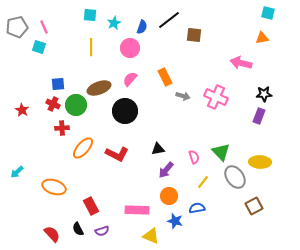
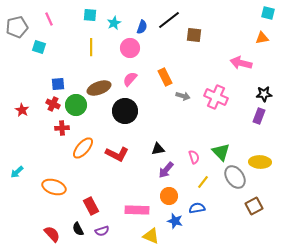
pink line at (44, 27): moved 5 px right, 8 px up
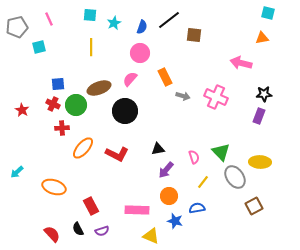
cyan square at (39, 47): rotated 32 degrees counterclockwise
pink circle at (130, 48): moved 10 px right, 5 px down
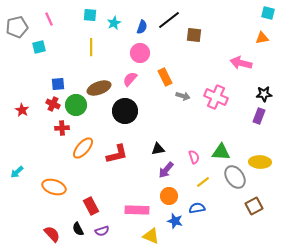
green triangle at (221, 152): rotated 42 degrees counterclockwise
red L-shape at (117, 154): rotated 40 degrees counterclockwise
yellow line at (203, 182): rotated 16 degrees clockwise
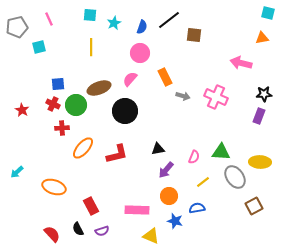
pink semicircle at (194, 157): rotated 40 degrees clockwise
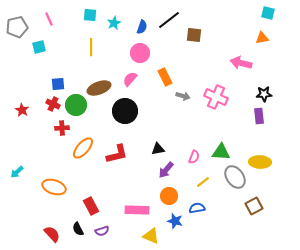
purple rectangle at (259, 116): rotated 28 degrees counterclockwise
